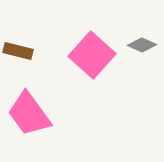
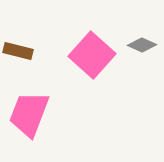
pink trapezoid: rotated 57 degrees clockwise
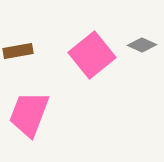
brown rectangle: rotated 24 degrees counterclockwise
pink square: rotated 9 degrees clockwise
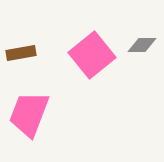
gray diamond: rotated 24 degrees counterclockwise
brown rectangle: moved 3 px right, 2 px down
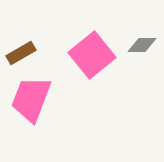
brown rectangle: rotated 20 degrees counterclockwise
pink trapezoid: moved 2 px right, 15 px up
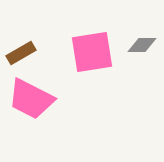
pink square: moved 3 px up; rotated 30 degrees clockwise
pink trapezoid: rotated 84 degrees counterclockwise
